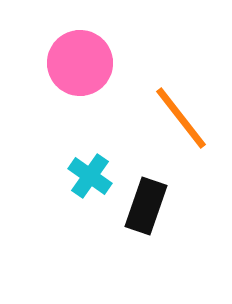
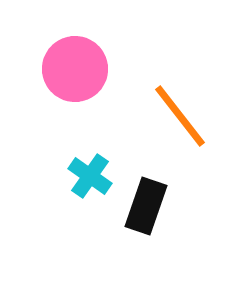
pink circle: moved 5 px left, 6 px down
orange line: moved 1 px left, 2 px up
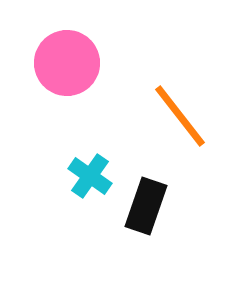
pink circle: moved 8 px left, 6 px up
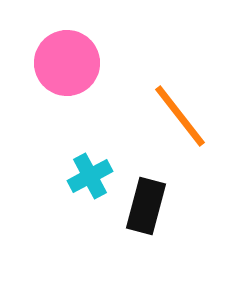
cyan cross: rotated 27 degrees clockwise
black rectangle: rotated 4 degrees counterclockwise
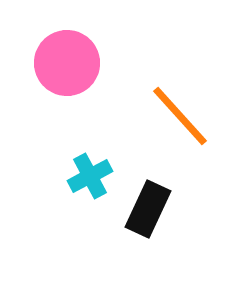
orange line: rotated 4 degrees counterclockwise
black rectangle: moved 2 px right, 3 px down; rotated 10 degrees clockwise
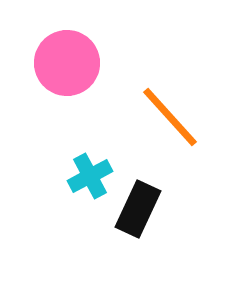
orange line: moved 10 px left, 1 px down
black rectangle: moved 10 px left
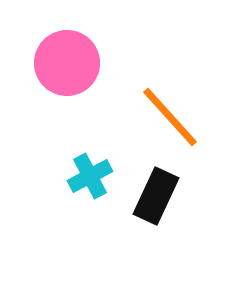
black rectangle: moved 18 px right, 13 px up
